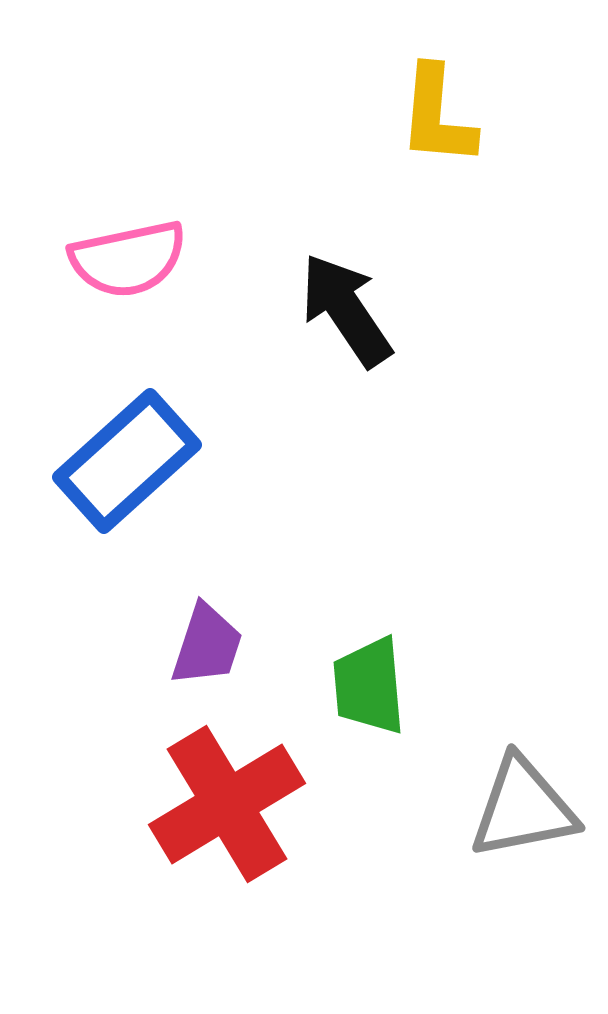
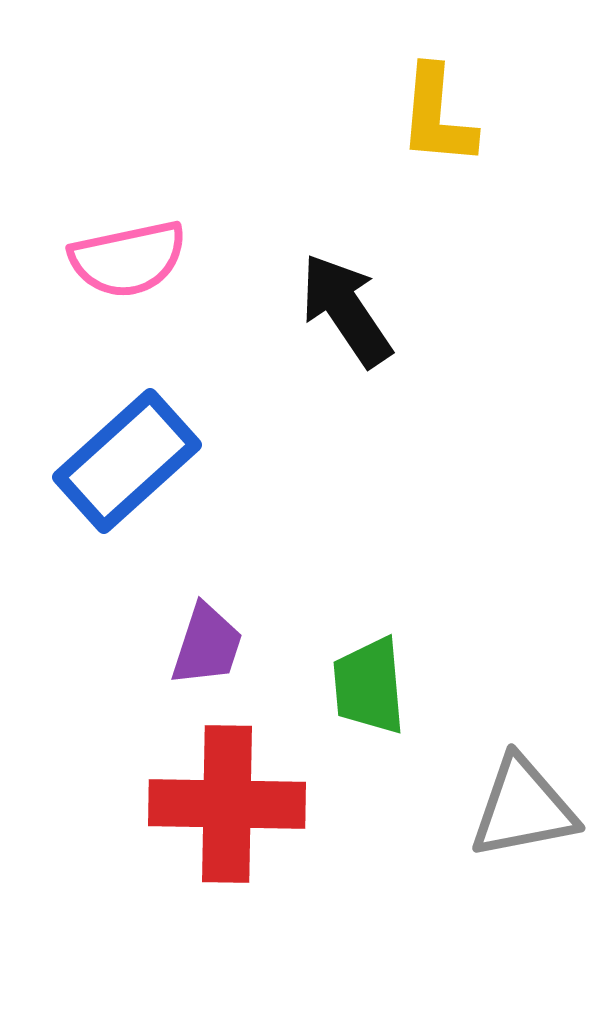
red cross: rotated 32 degrees clockwise
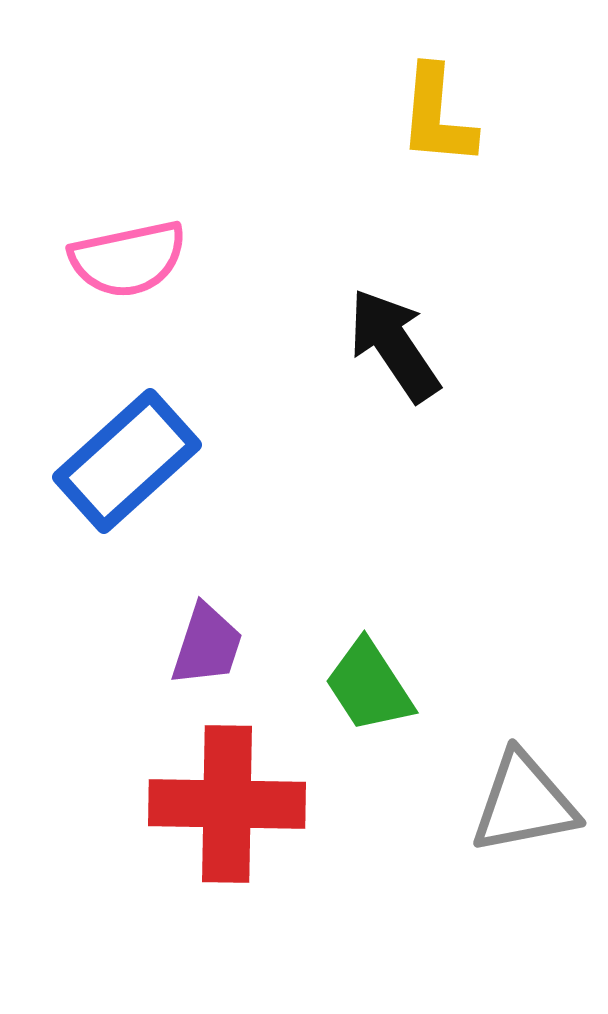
black arrow: moved 48 px right, 35 px down
green trapezoid: rotated 28 degrees counterclockwise
gray triangle: moved 1 px right, 5 px up
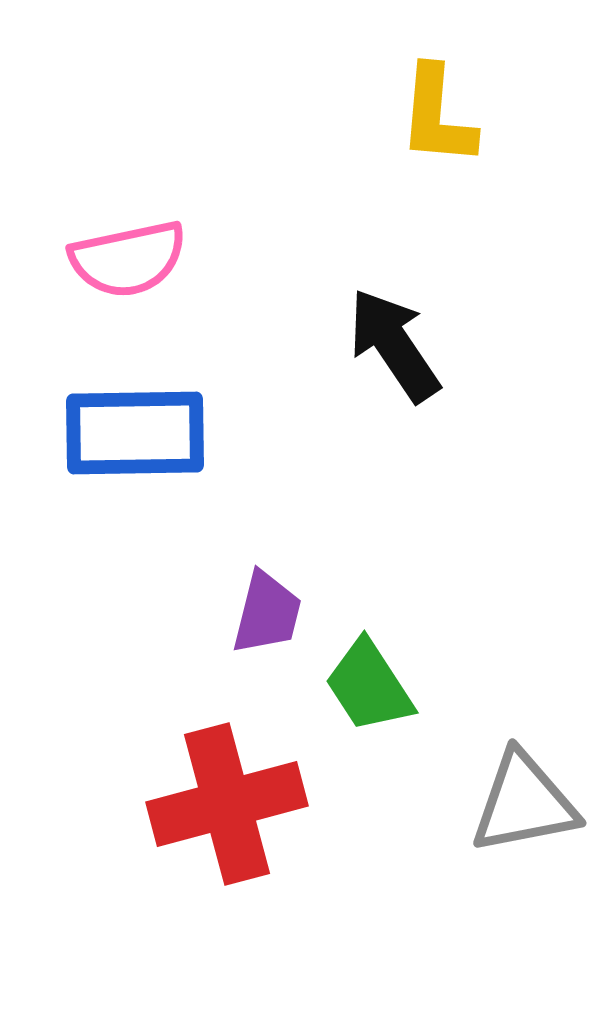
blue rectangle: moved 8 px right, 28 px up; rotated 41 degrees clockwise
purple trapezoid: moved 60 px right, 32 px up; rotated 4 degrees counterclockwise
red cross: rotated 16 degrees counterclockwise
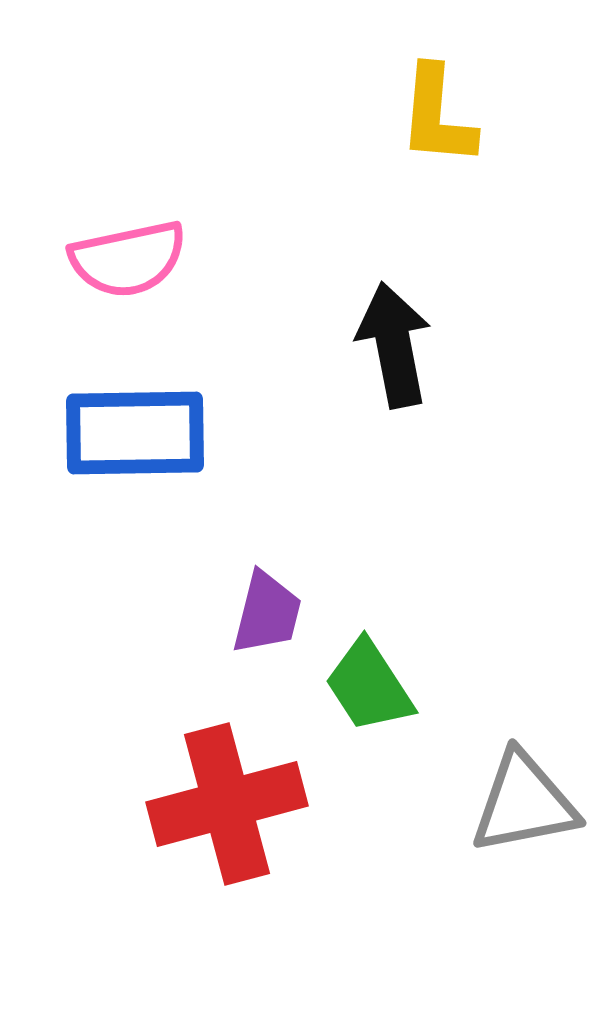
black arrow: rotated 23 degrees clockwise
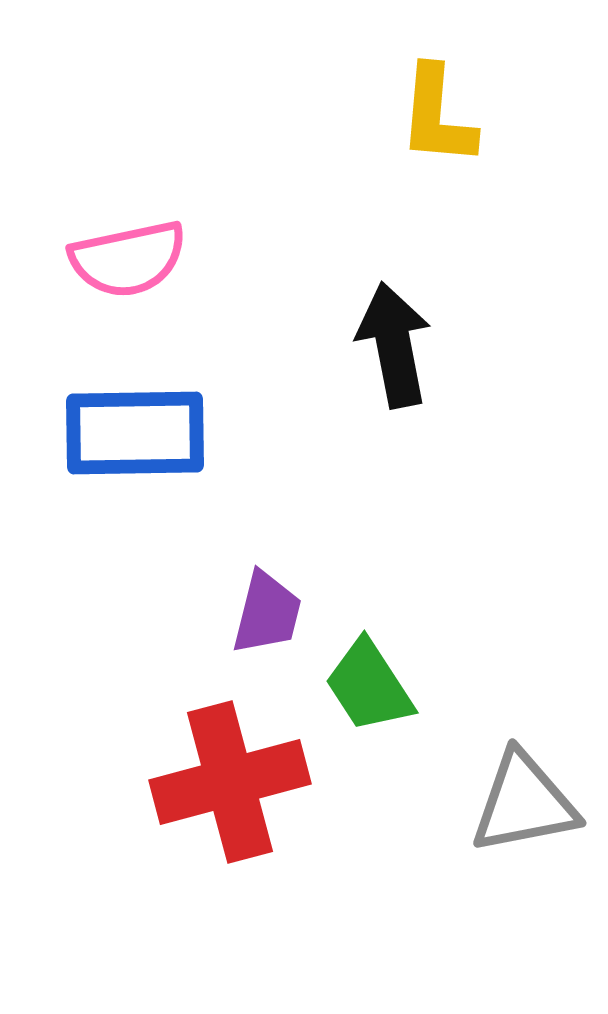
red cross: moved 3 px right, 22 px up
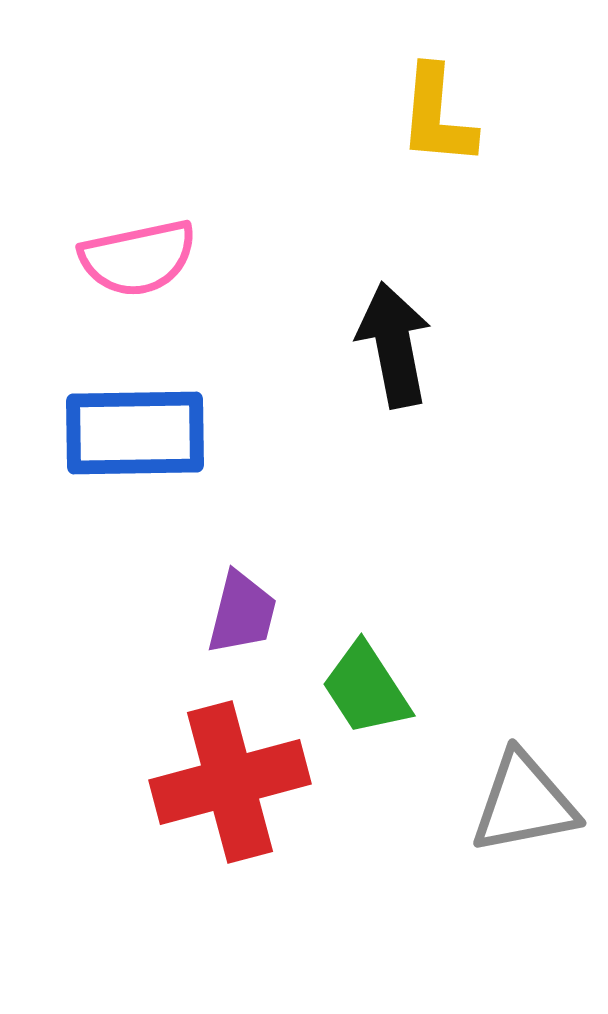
pink semicircle: moved 10 px right, 1 px up
purple trapezoid: moved 25 px left
green trapezoid: moved 3 px left, 3 px down
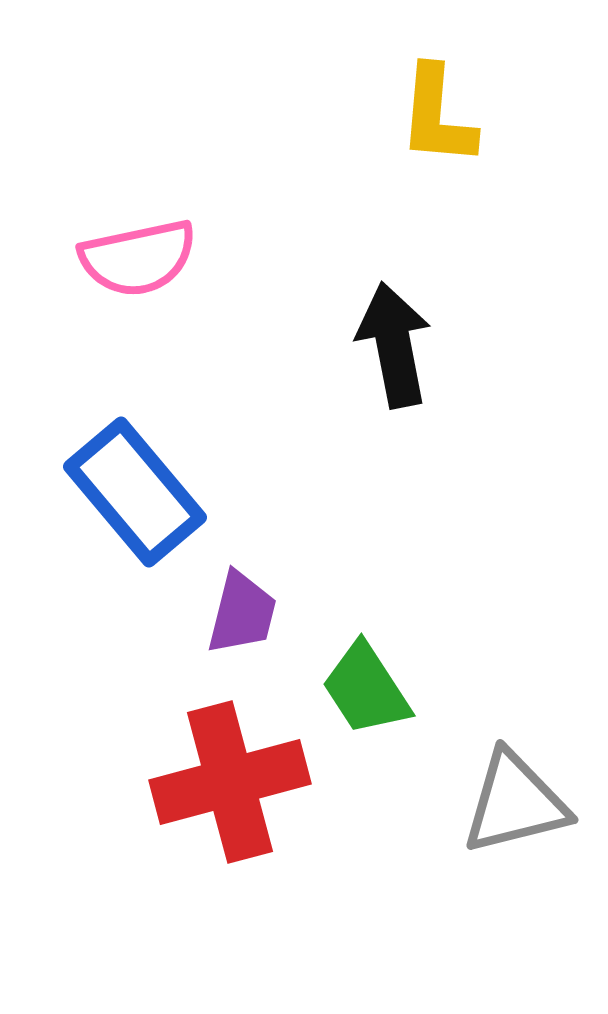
blue rectangle: moved 59 px down; rotated 51 degrees clockwise
gray triangle: moved 9 px left; rotated 3 degrees counterclockwise
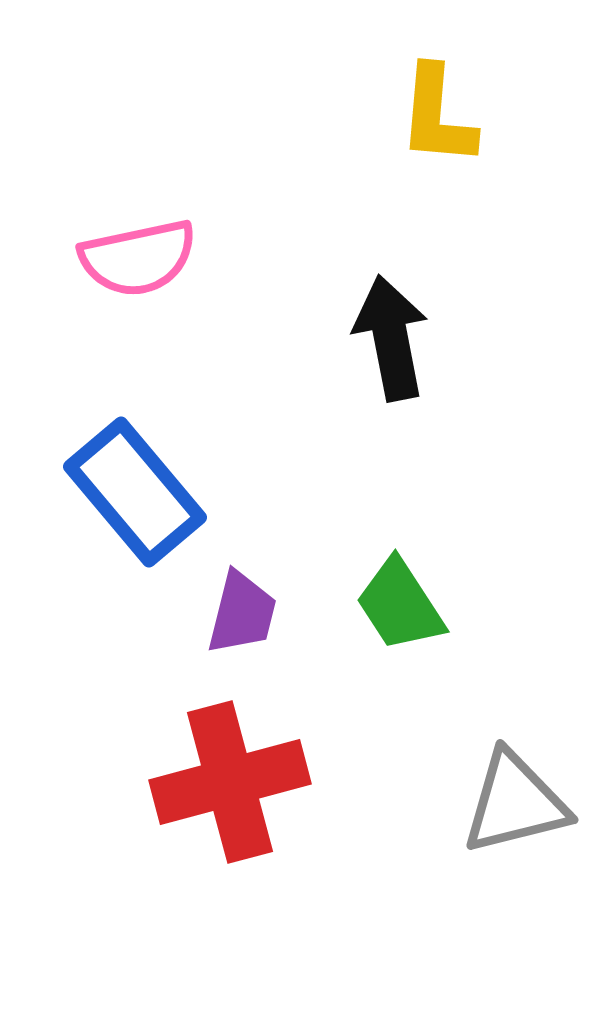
black arrow: moved 3 px left, 7 px up
green trapezoid: moved 34 px right, 84 px up
